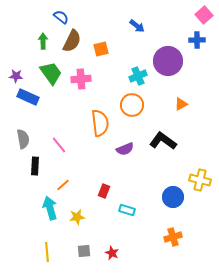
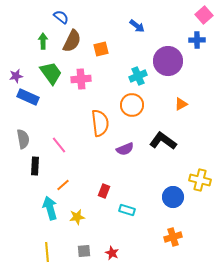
purple star: rotated 16 degrees counterclockwise
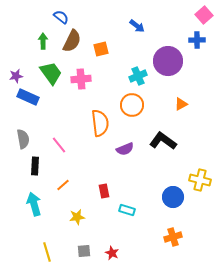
red rectangle: rotated 32 degrees counterclockwise
cyan arrow: moved 16 px left, 4 px up
yellow line: rotated 12 degrees counterclockwise
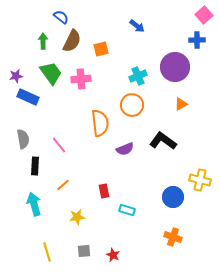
purple circle: moved 7 px right, 6 px down
orange cross: rotated 36 degrees clockwise
red star: moved 1 px right, 2 px down
